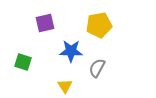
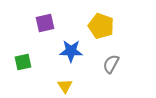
yellow pentagon: moved 2 px right, 1 px down; rotated 30 degrees clockwise
green square: rotated 30 degrees counterclockwise
gray semicircle: moved 14 px right, 4 px up
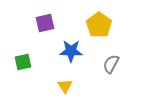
yellow pentagon: moved 2 px left, 1 px up; rotated 15 degrees clockwise
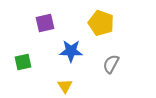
yellow pentagon: moved 2 px right, 2 px up; rotated 15 degrees counterclockwise
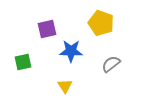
purple square: moved 2 px right, 6 px down
gray semicircle: rotated 24 degrees clockwise
